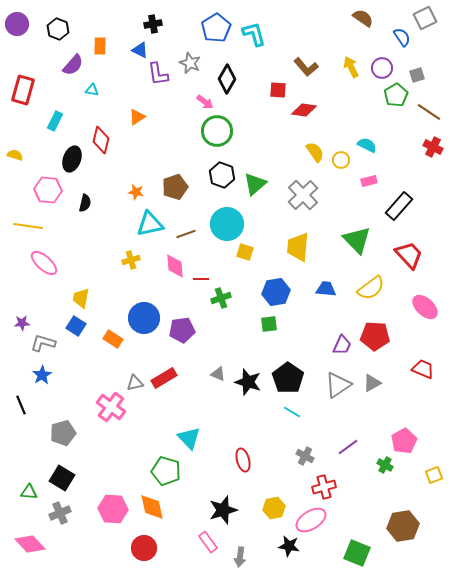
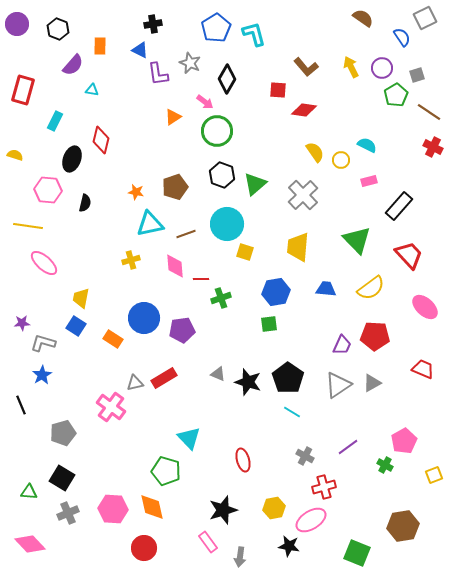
orange triangle at (137, 117): moved 36 px right
gray cross at (60, 513): moved 8 px right
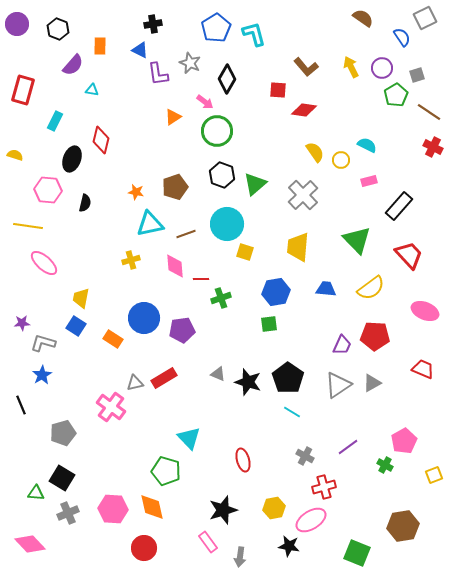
pink ellipse at (425, 307): moved 4 px down; rotated 20 degrees counterclockwise
green triangle at (29, 492): moved 7 px right, 1 px down
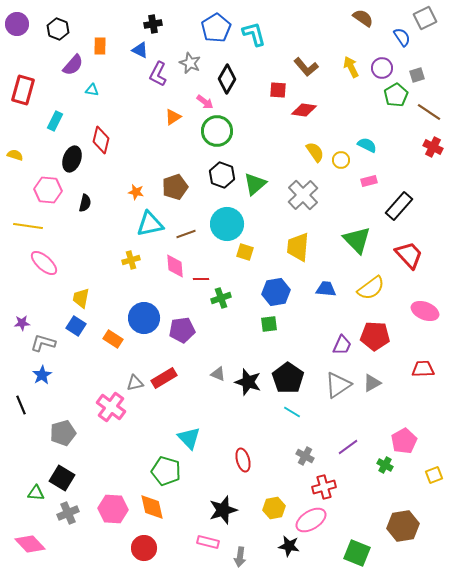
purple L-shape at (158, 74): rotated 35 degrees clockwise
red trapezoid at (423, 369): rotated 25 degrees counterclockwise
pink rectangle at (208, 542): rotated 40 degrees counterclockwise
